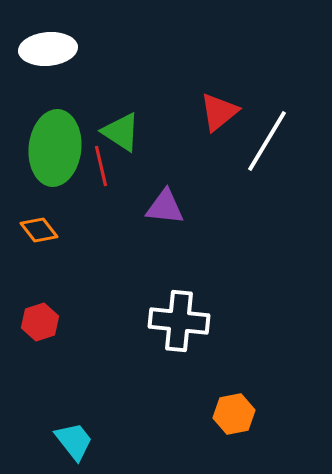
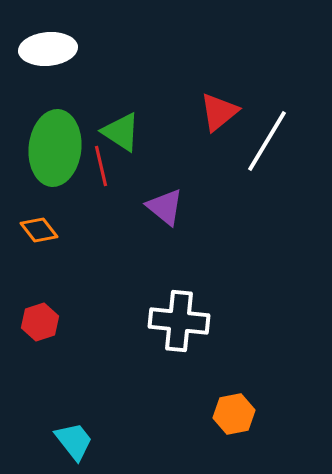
purple triangle: rotated 33 degrees clockwise
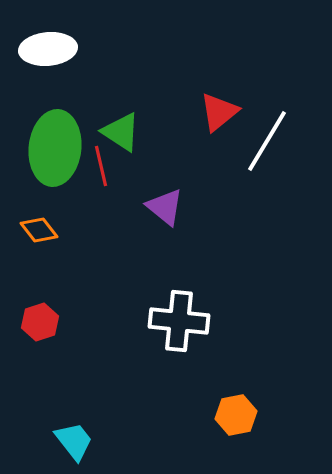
orange hexagon: moved 2 px right, 1 px down
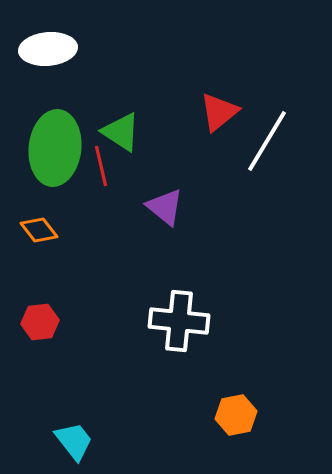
red hexagon: rotated 12 degrees clockwise
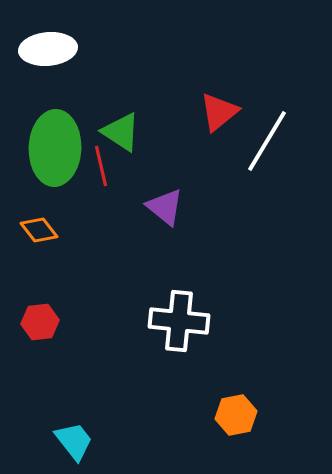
green ellipse: rotated 4 degrees counterclockwise
